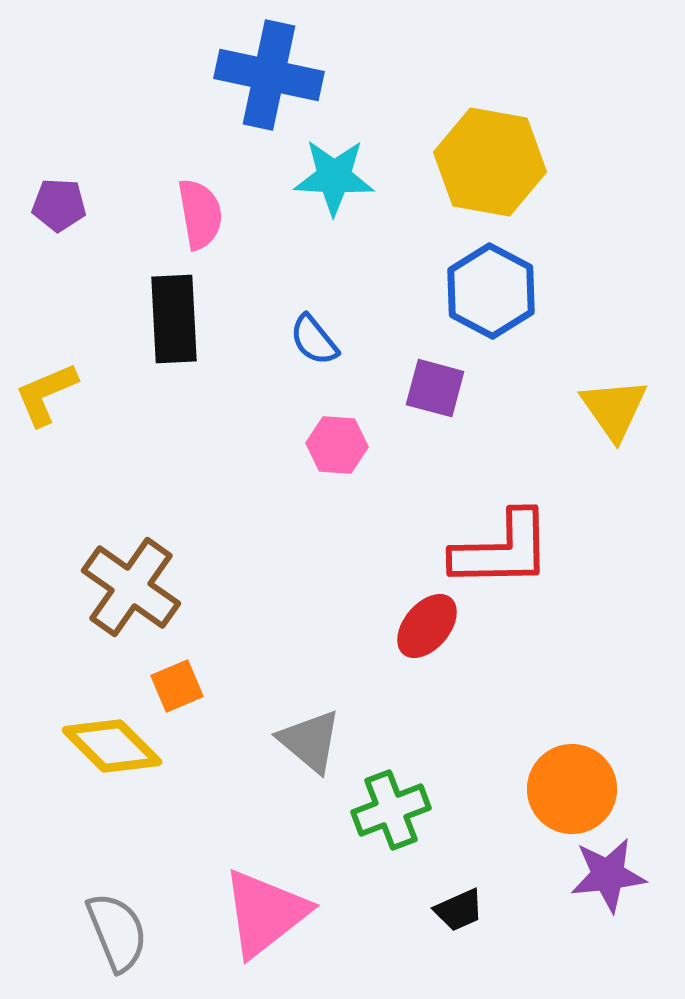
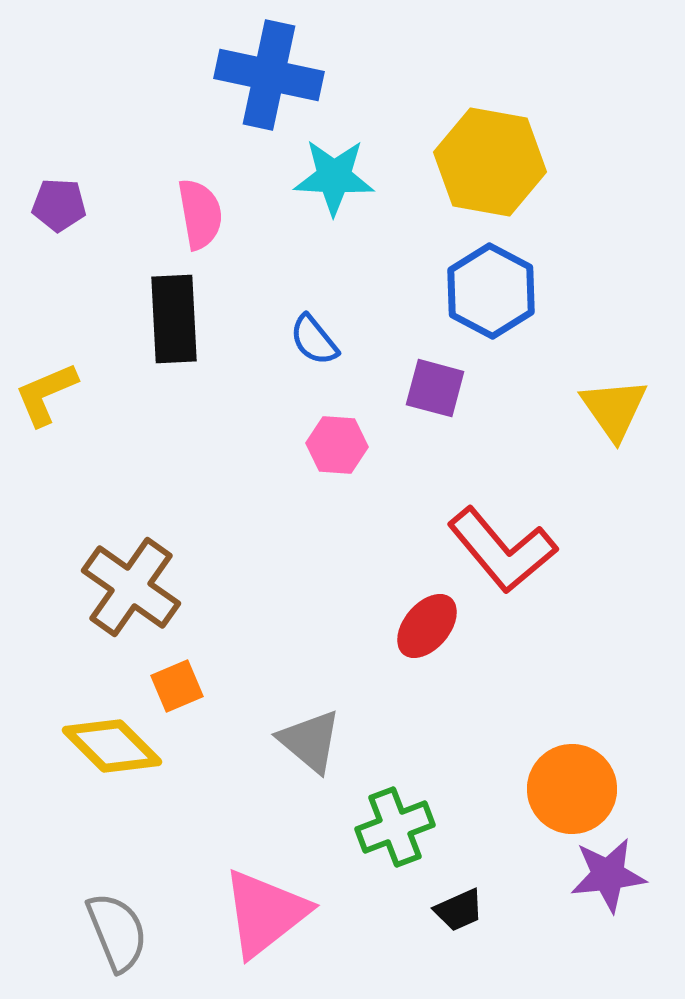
red L-shape: rotated 51 degrees clockwise
green cross: moved 4 px right, 17 px down
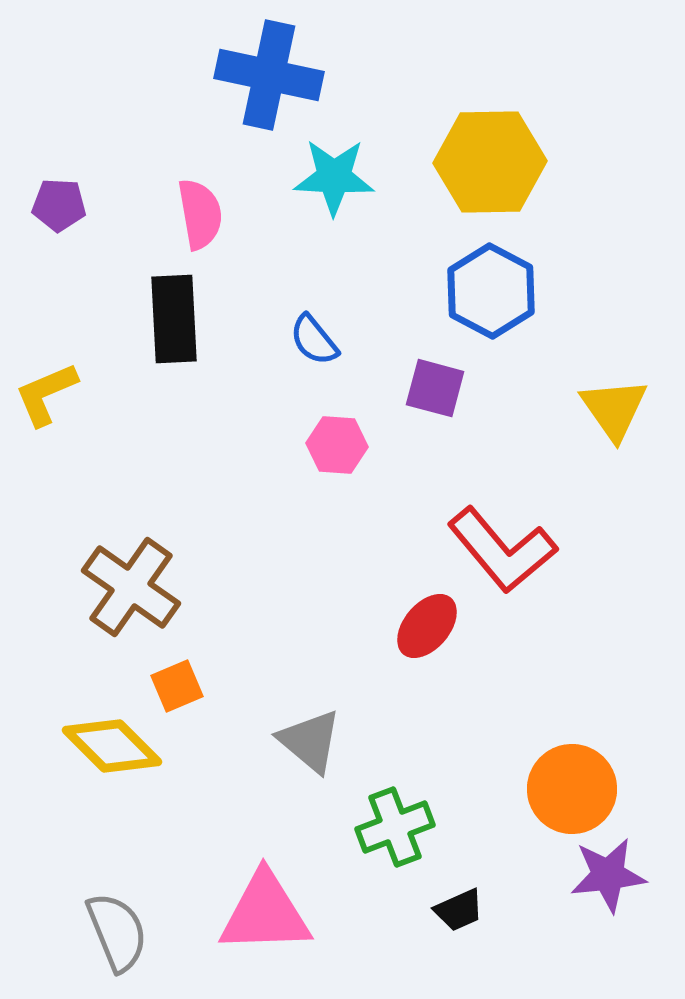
yellow hexagon: rotated 11 degrees counterclockwise
pink triangle: rotated 36 degrees clockwise
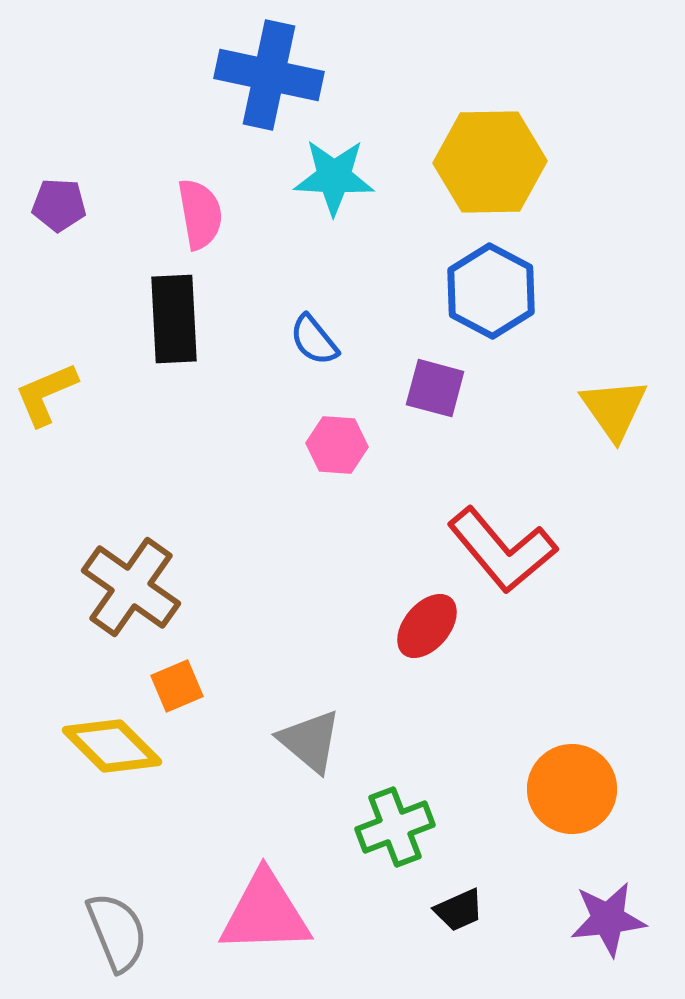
purple star: moved 44 px down
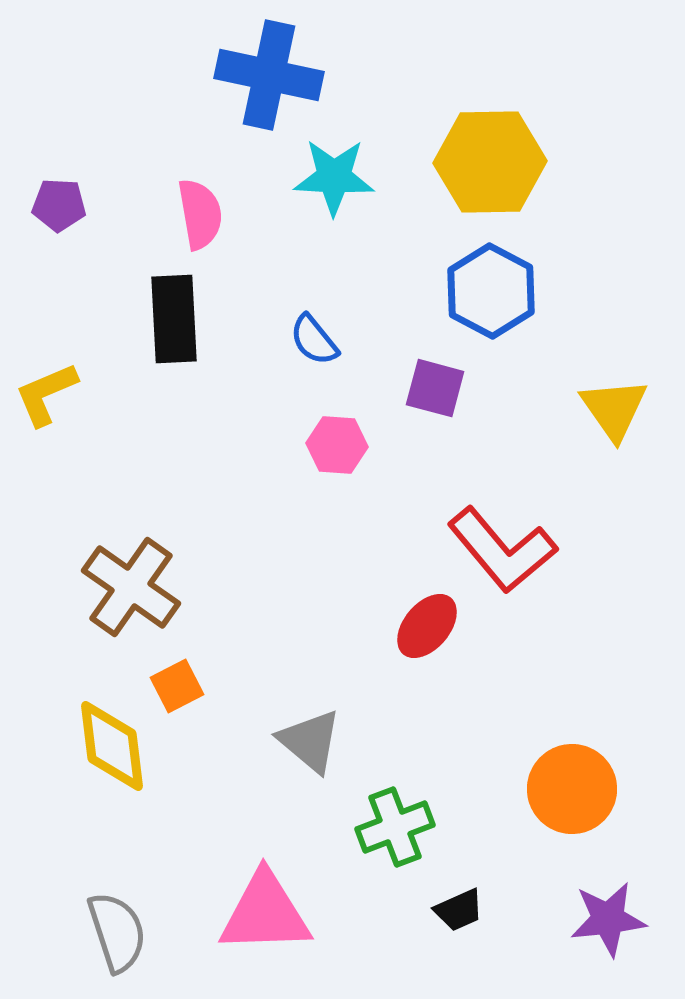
orange square: rotated 4 degrees counterclockwise
yellow diamond: rotated 38 degrees clockwise
gray semicircle: rotated 4 degrees clockwise
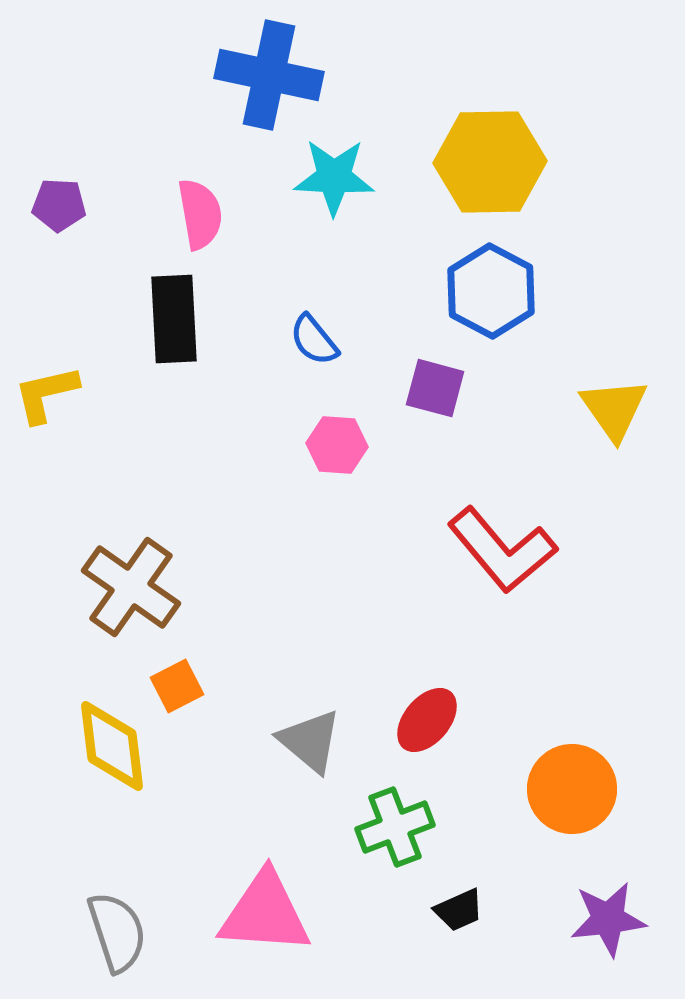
yellow L-shape: rotated 10 degrees clockwise
red ellipse: moved 94 px down
pink triangle: rotated 6 degrees clockwise
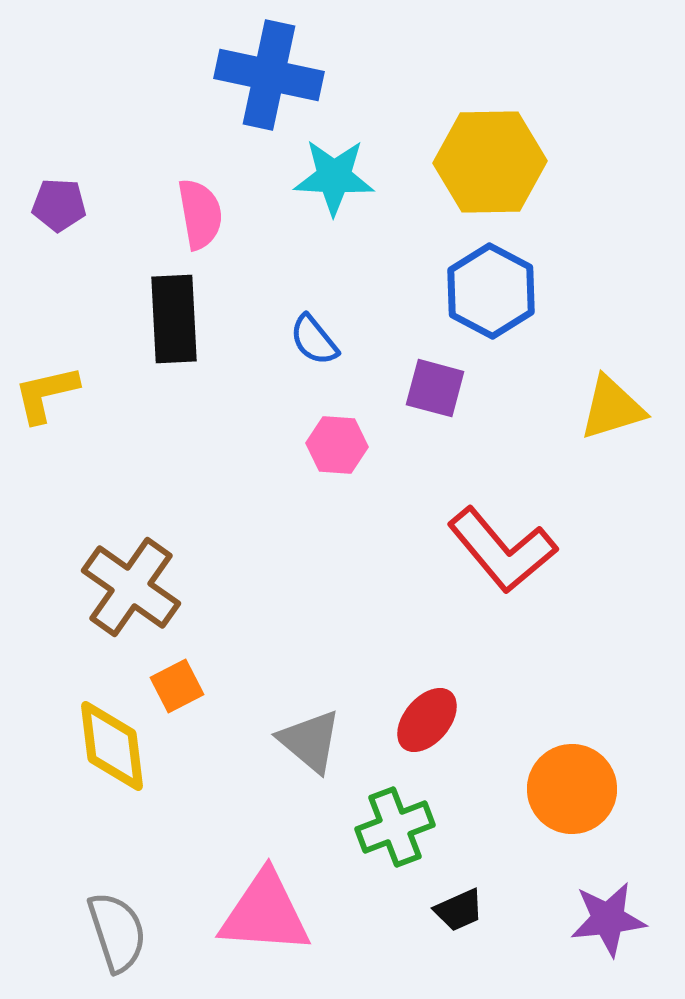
yellow triangle: moved 2 px left, 1 px up; rotated 48 degrees clockwise
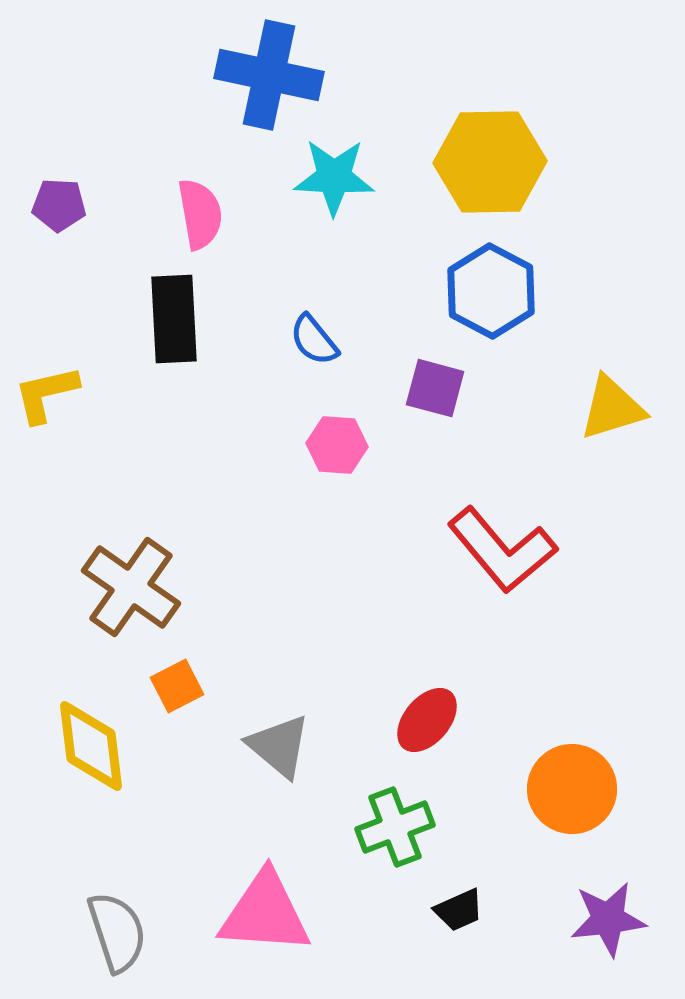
gray triangle: moved 31 px left, 5 px down
yellow diamond: moved 21 px left
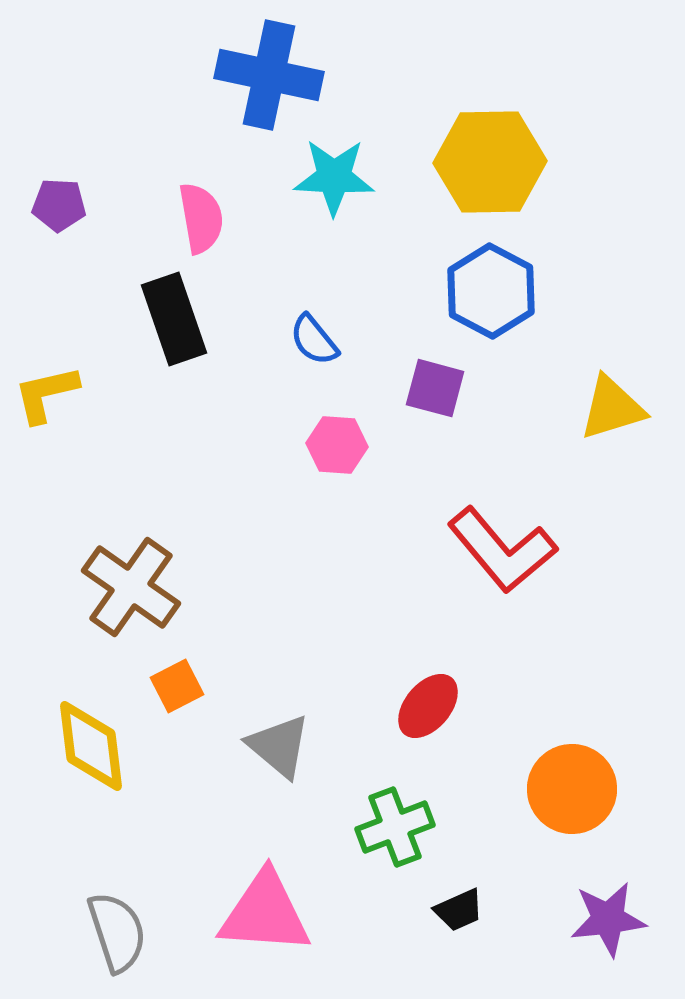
pink semicircle: moved 1 px right, 4 px down
black rectangle: rotated 16 degrees counterclockwise
red ellipse: moved 1 px right, 14 px up
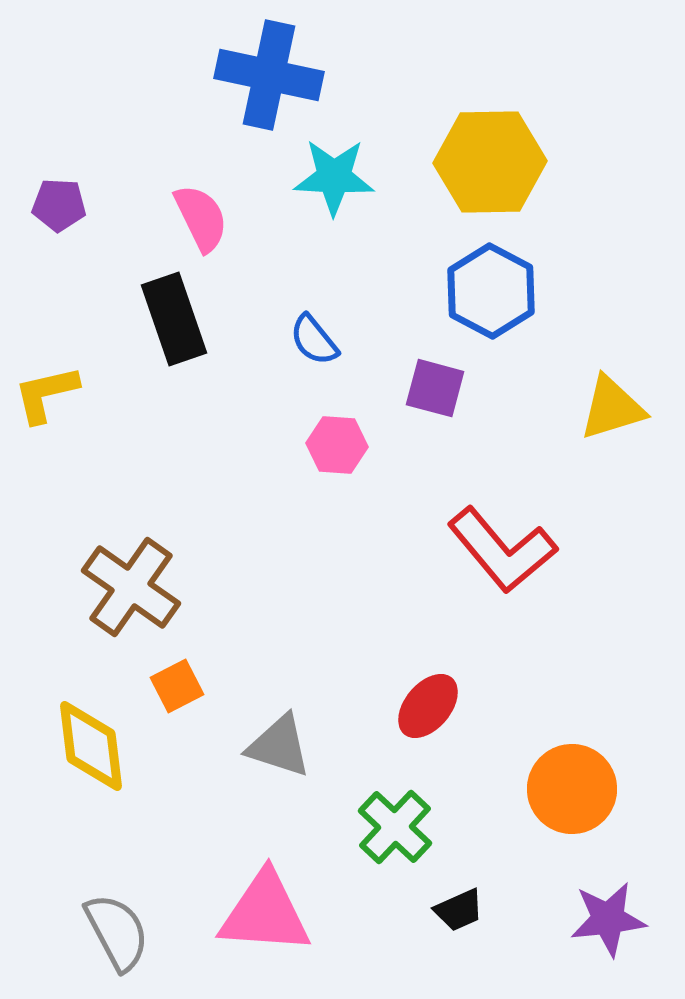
pink semicircle: rotated 16 degrees counterclockwise
gray triangle: rotated 22 degrees counterclockwise
green cross: rotated 26 degrees counterclockwise
gray semicircle: rotated 10 degrees counterclockwise
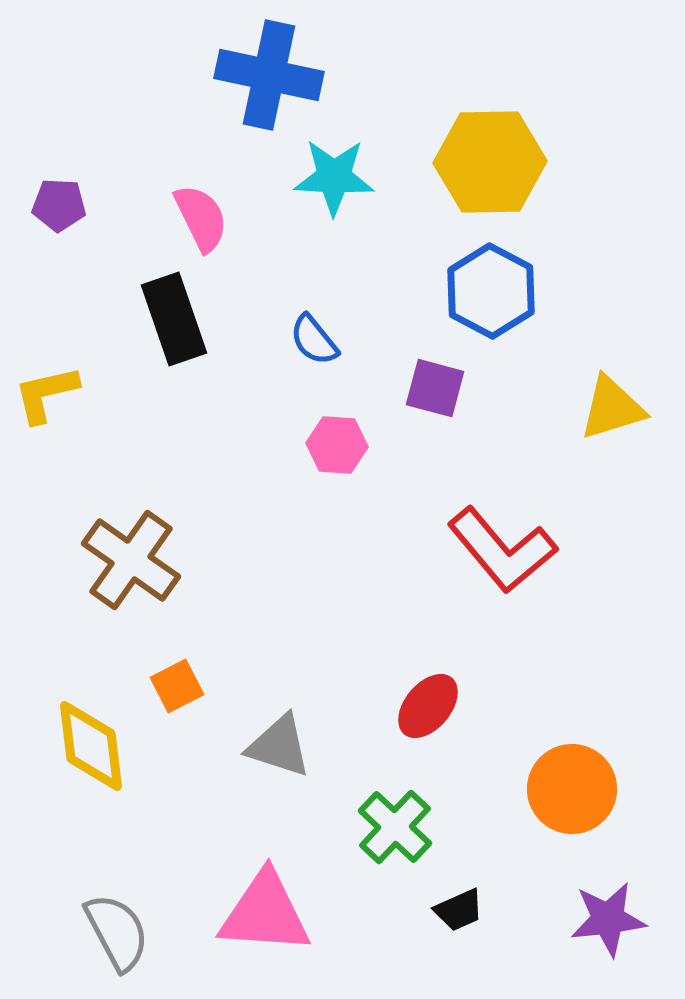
brown cross: moved 27 px up
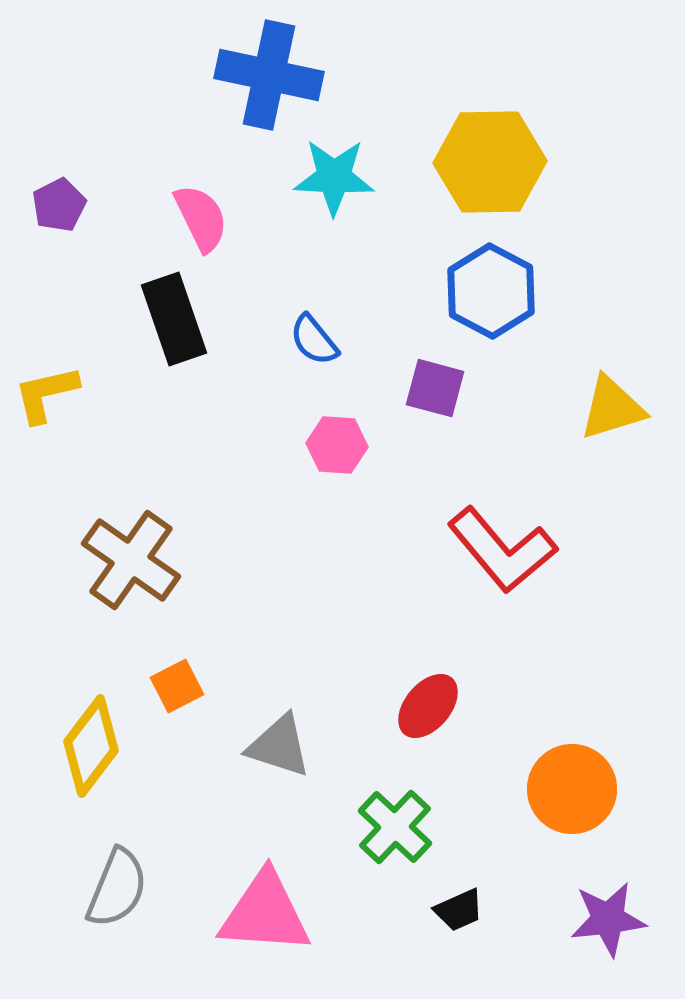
purple pentagon: rotated 30 degrees counterclockwise
yellow diamond: rotated 44 degrees clockwise
gray semicircle: moved 44 px up; rotated 50 degrees clockwise
